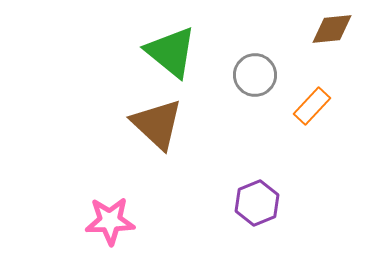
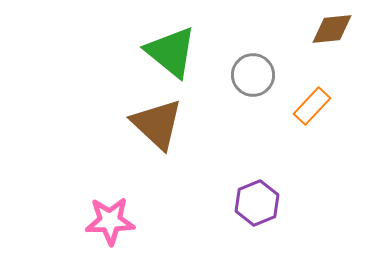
gray circle: moved 2 px left
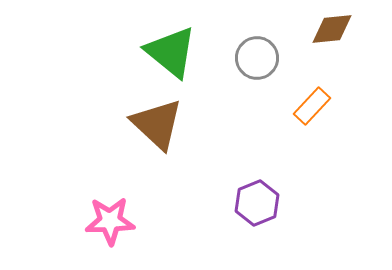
gray circle: moved 4 px right, 17 px up
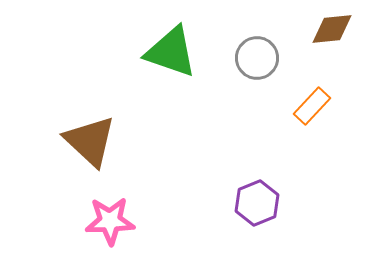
green triangle: rotated 20 degrees counterclockwise
brown triangle: moved 67 px left, 17 px down
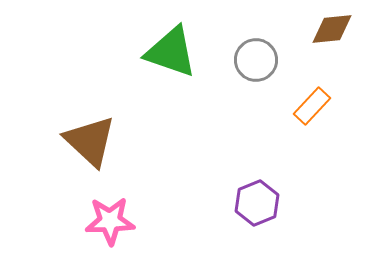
gray circle: moved 1 px left, 2 px down
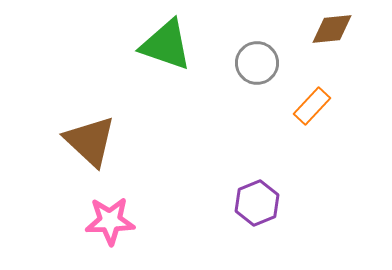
green triangle: moved 5 px left, 7 px up
gray circle: moved 1 px right, 3 px down
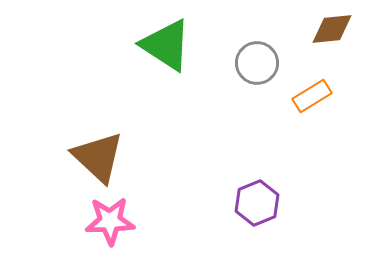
green triangle: rotated 14 degrees clockwise
orange rectangle: moved 10 px up; rotated 15 degrees clockwise
brown triangle: moved 8 px right, 16 px down
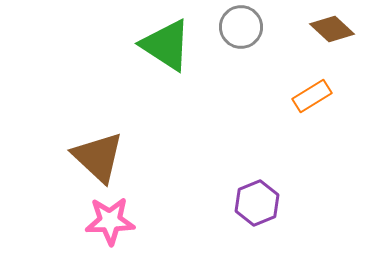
brown diamond: rotated 48 degrees clockwise
gray circle: moved 16 px left, 36 px up
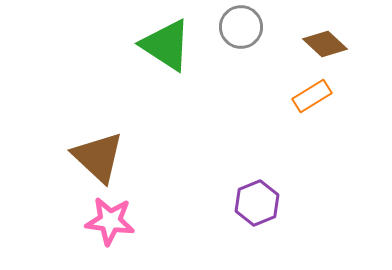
brown diamond: moved 7 px left, 15 px down
pink star: rotated 9 degrees clockwise
